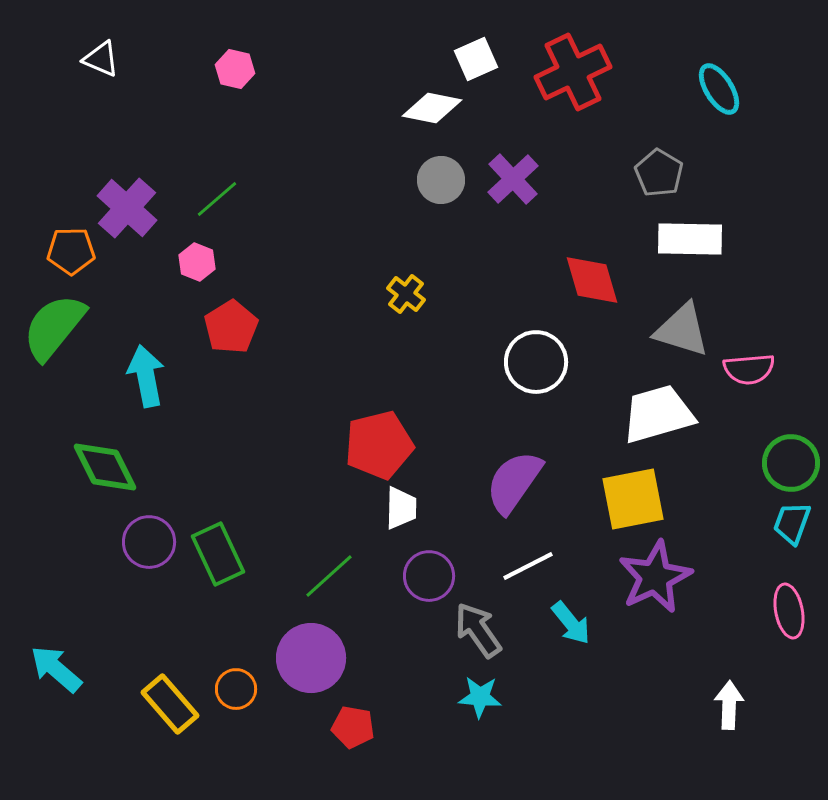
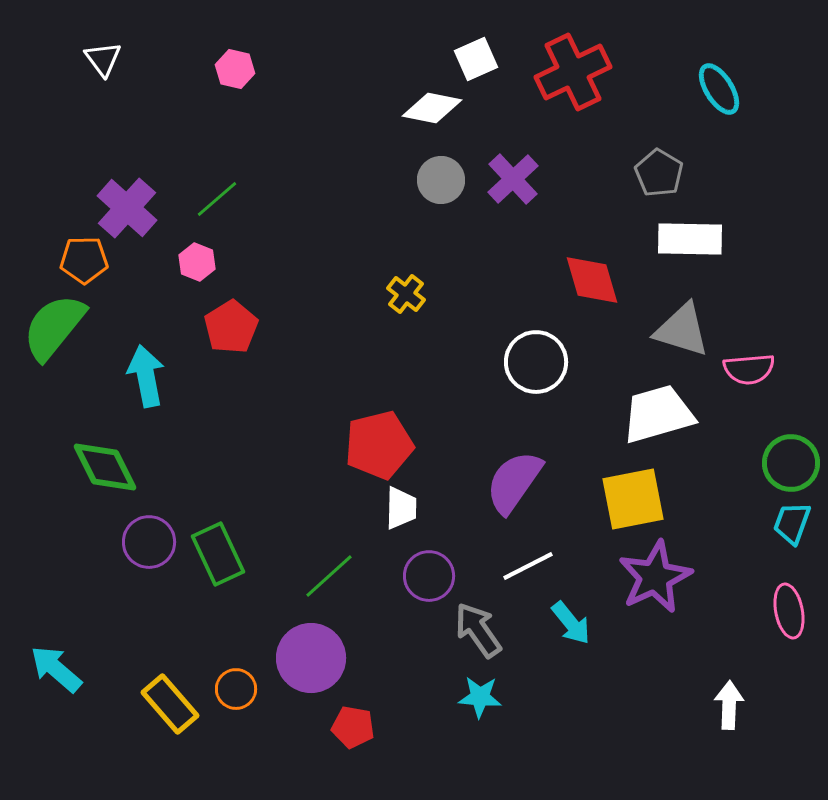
white triangle at (101, 59): moved 2 px right; rotated 30 degrees clockwise
orange pentagon at (71, 251): moved 13 px right, 9 px down
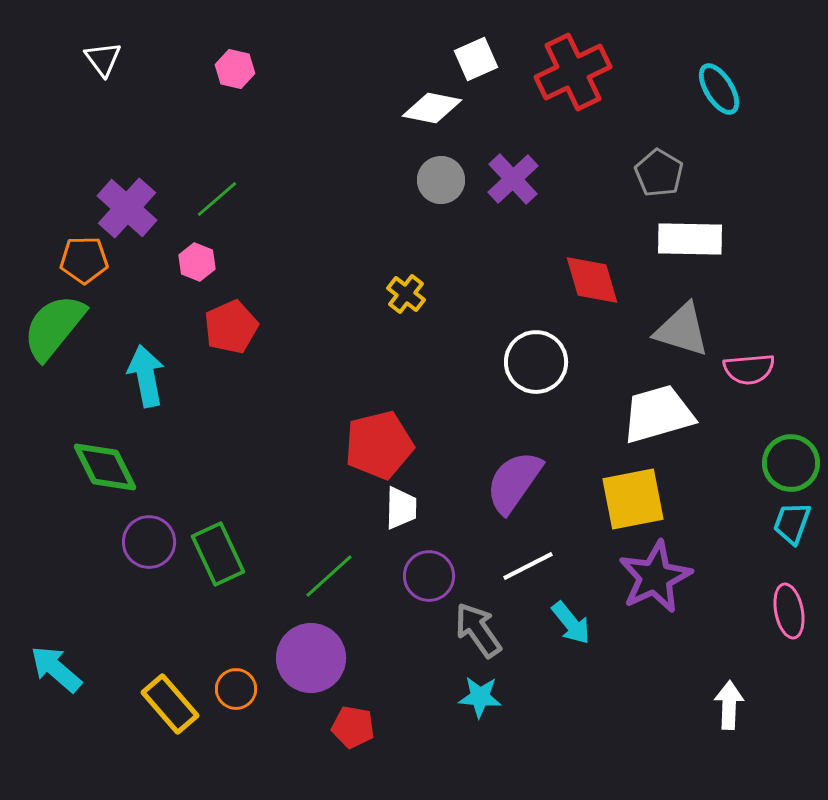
red pentagon at (231, 327): rotated 8 degrees clockwise
